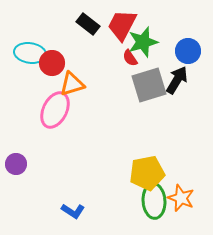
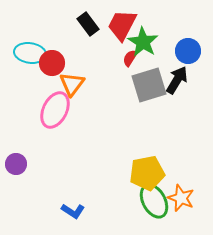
black rectangle: rotated 15 degrees clockwise
green star: rotated 24 degrees counterclockwise
red semicircle: rotated 66 degrees clockwise
orange triangle: rotated 36 degrees counterclockwise
green ellipse: rotated 24 degrees counterclockwise
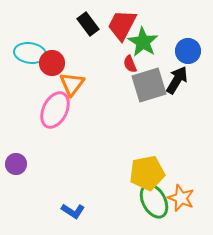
red semicircle: moved 6 px down; rotated 54 degrees counterclockwise
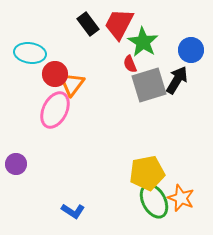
red trapezoid: moved 3 px left, 1 px up
blue circle: moved 3 px right, 1 px up
red circle: moved 3 px right, 11 px down
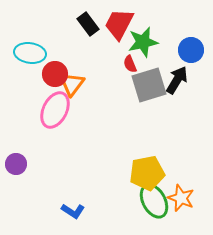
green star: rotated 28 degrees clockwise
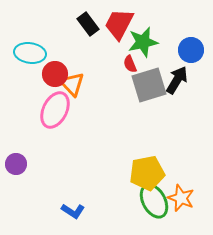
orange triangle: rotated 20 degrees counterclockwise
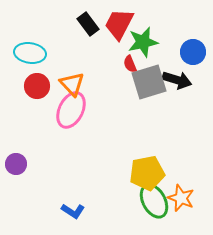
blue circle: moved 2 px right, 2 px down
red circle: moved 18 px left, 12 px down
black arrow: rotated 76 degrees clockwise
gray square: moved 3 px up
pink ellipse: moved 16 px right
